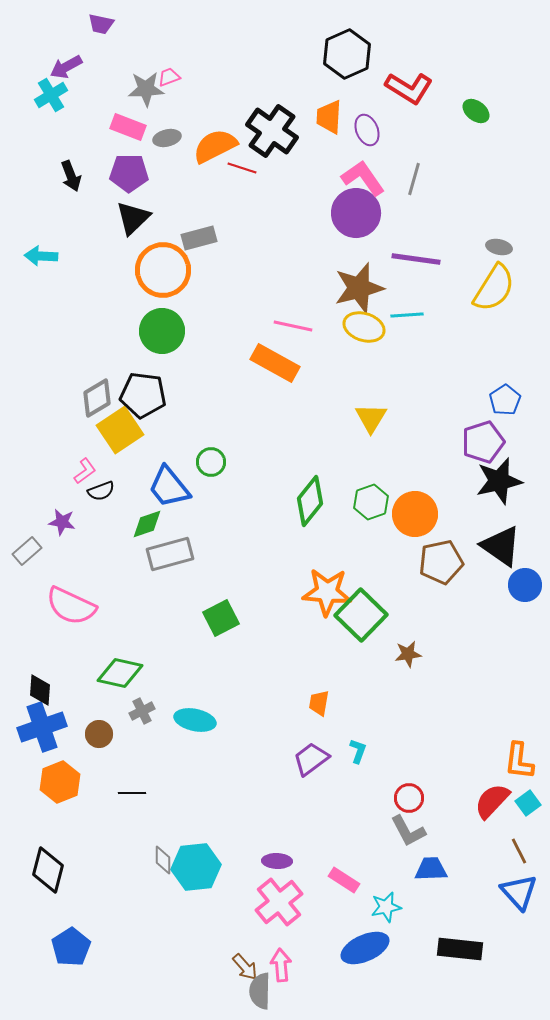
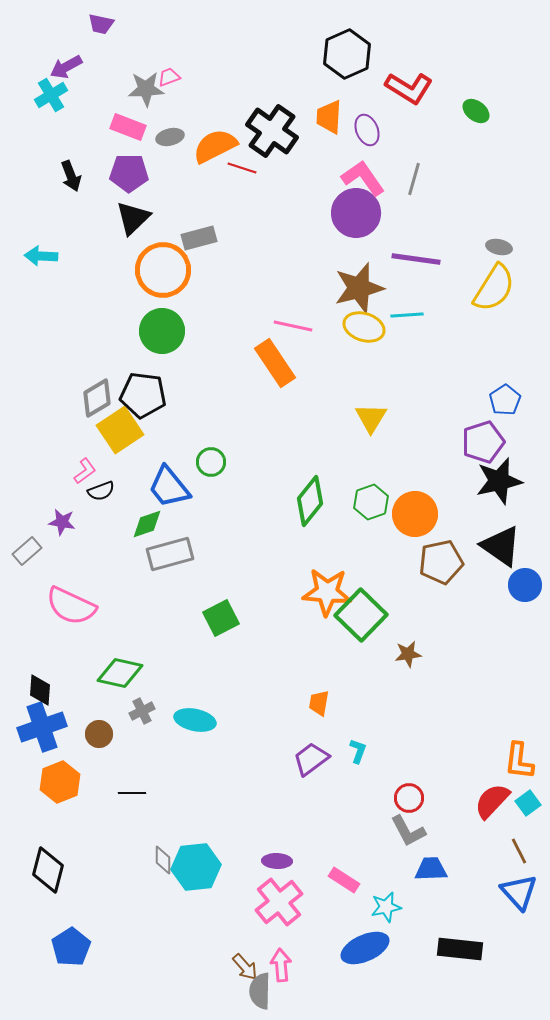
gray ellipse at (167, 138): moved 3 px right, 1 px up
orange rectangle at (275, 363): rotated 27 degrees clockwise
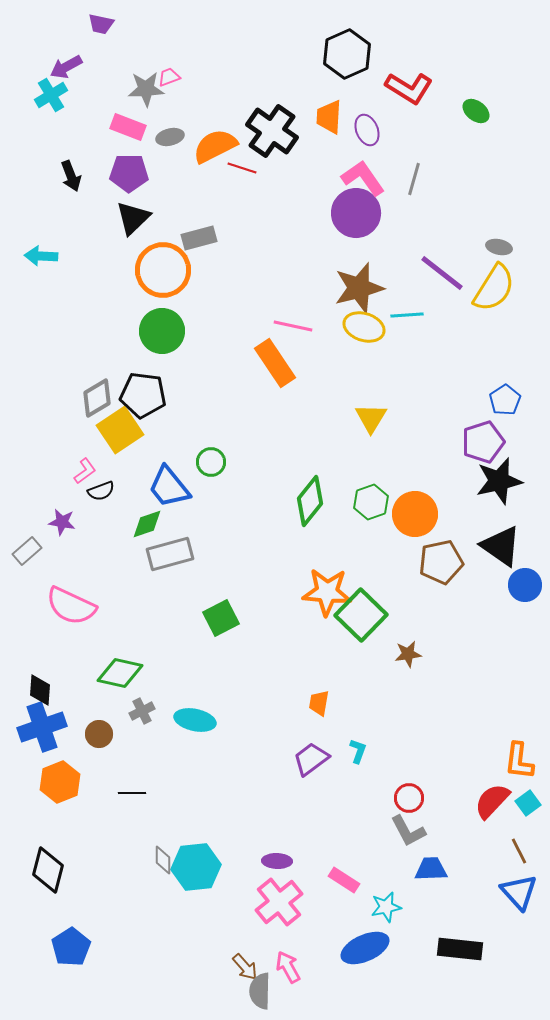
purple line at (416, 259): moved 26 px right, 14 px down; rotated 30 degrees clockwise
pink arrow at (281, 965): moved 7 px right, 2 px down; rotated 24 degrees counterclockwise
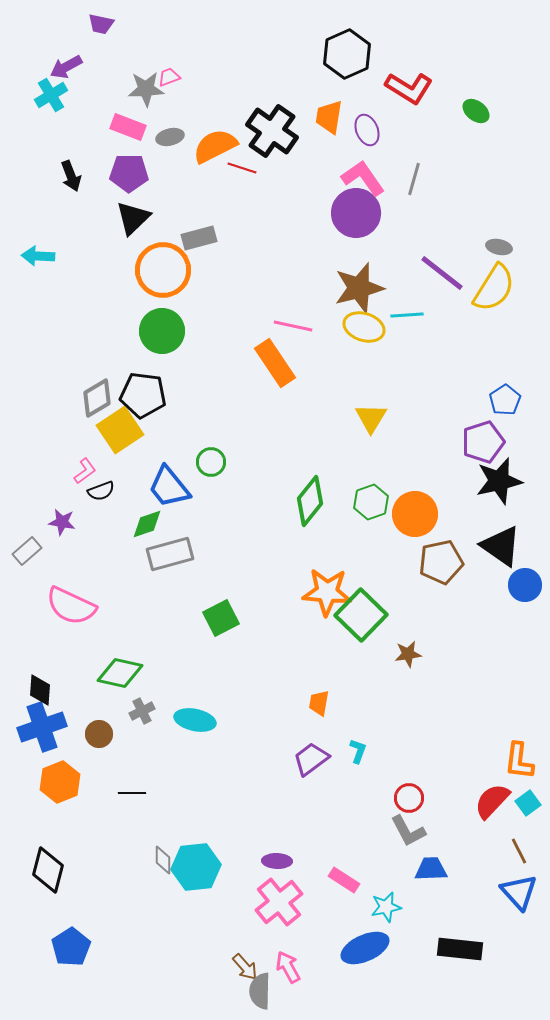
orange trapezoid at (329, 117): rotated 6 degrees clockwise
cyan arrow at (41, 256): moved 3 px left
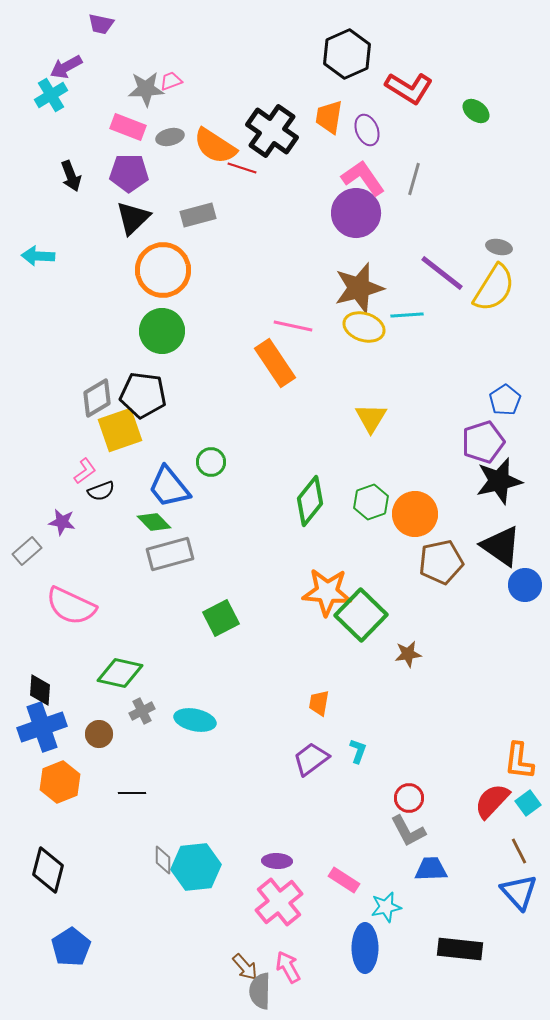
pink trapezoid at (169, 77): moved 2 px right, 4 px down
orange semicircle at (215, 146): rotated 120 degrees counterclockwise
gray rectangle at (199, 238): moved 1 px left, 23 px up
yellow square at (120, 430): rotated 15 degrees clockwise
green diamond at (147, 524): moved 7 px right, 2 px up; rotated 64 degrees clockwise
blue ellipse at (365, 948): rotated 66 degrees counterclockwise
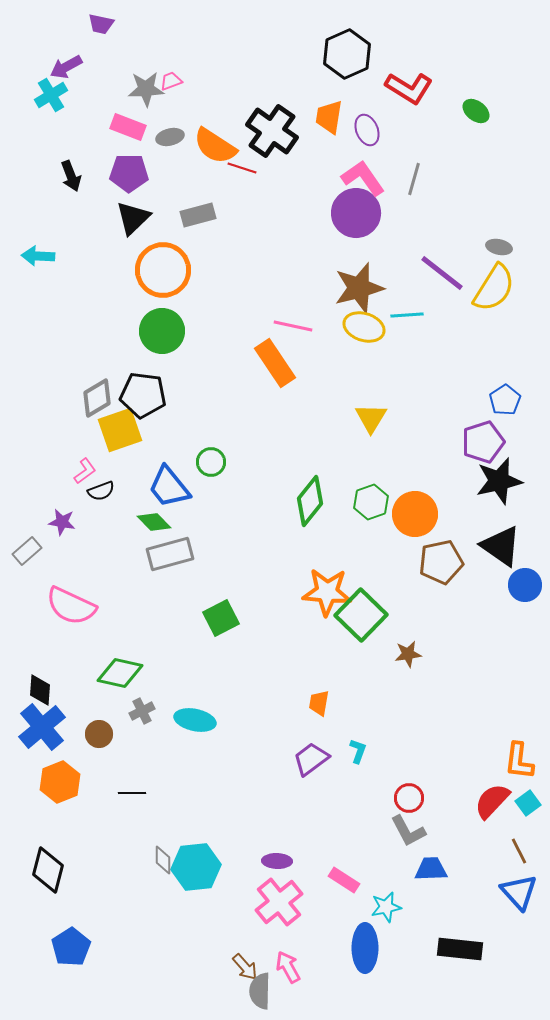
blue cross at (42, 727): rotated 21 degrees counterclockwise
